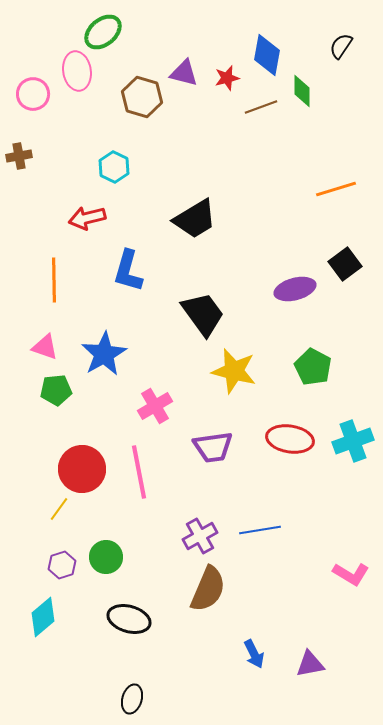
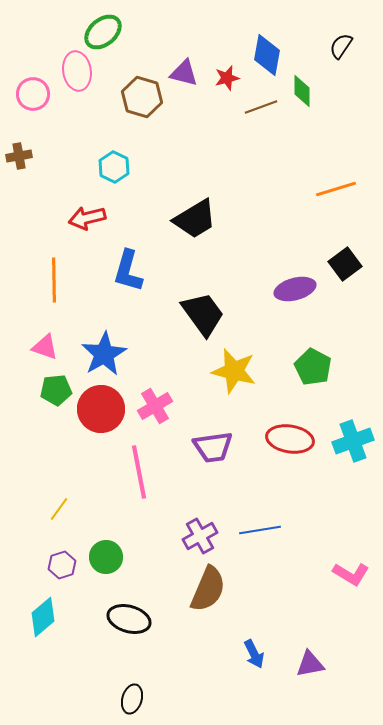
red circle at (82, 469): moved 19 px right, 60 px up
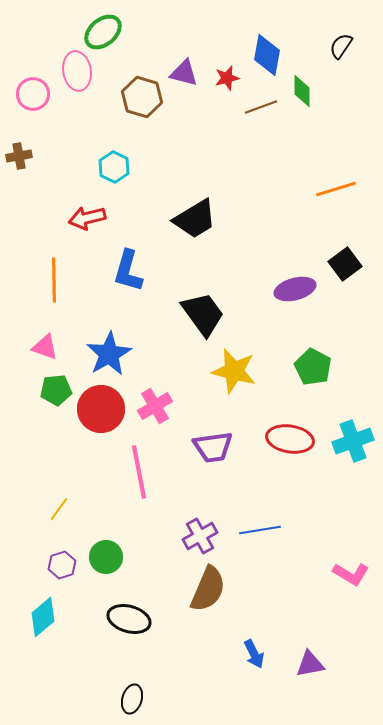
blue star at (104, 354): moved 5 px right
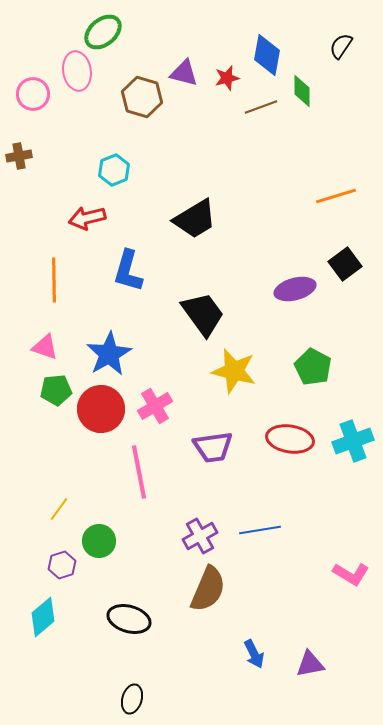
cyan hexagon at (114, 167): moved 3 px down; rotated 12 degrees clockwise
orange line at (336, 189): moved 7 px down
green circle at (106, 557): moved 7 px left, 16 px up
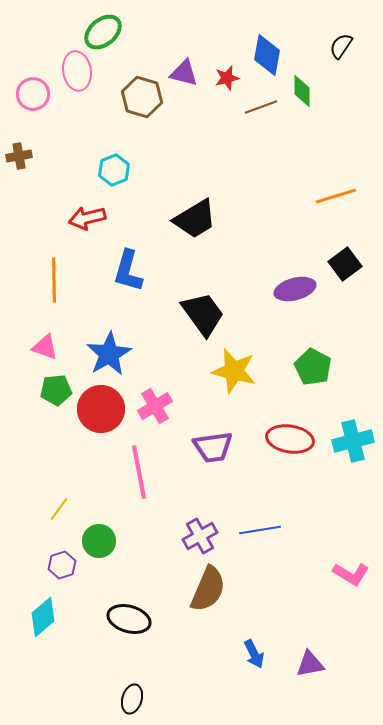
cyan cross at (353, 441): rotated 6 degrees clockwise
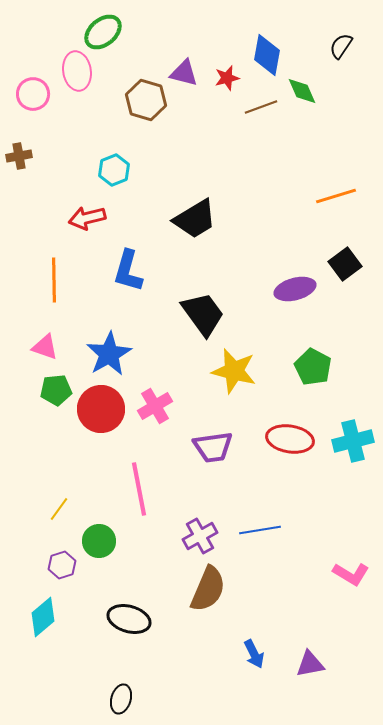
green diamond at (302, 91): rotated 24 degrees counterclockwise
brown hexagon at (142, 97): moved 4 px right, 3 px down
pink line at (139, 472): moved 17 px down
black ellipse at (132, 699): moved 11 px left
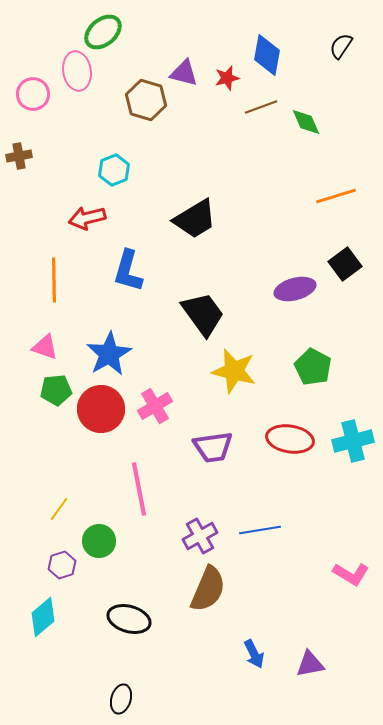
green diamond at (302, 91): moved 4 px right, 31 px down
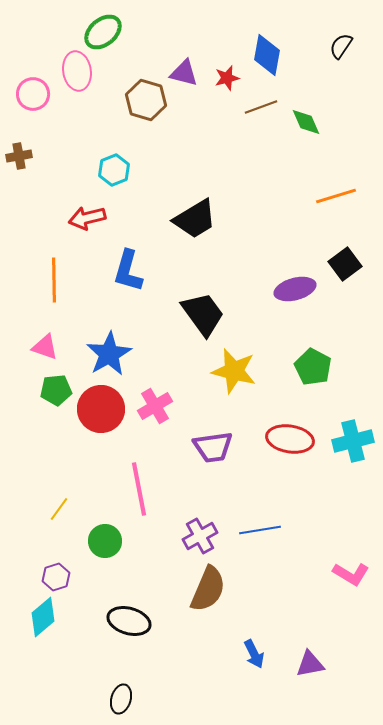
green circle at (99, 541): moved 6 px right
purple hexagon at (62, 565): moved 6 px left, 12 px down
black ellipse at (129, 619): moved 2 px down
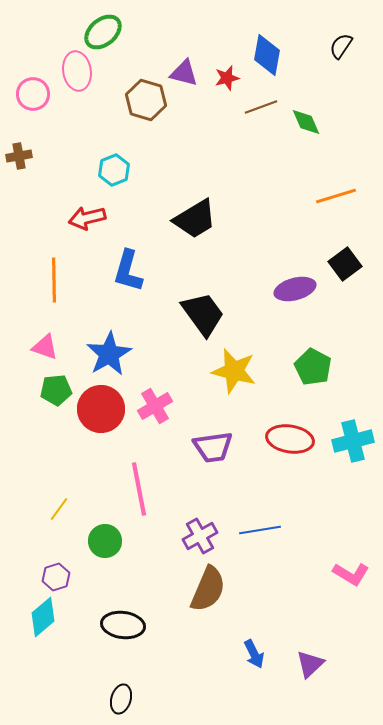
black ellipse at (129, 621): moved 6 px left, 4 px down; rotated 9 degrees counterclockwise
purple triangle at (310, 664): rotated 32 degrees counterclockwise
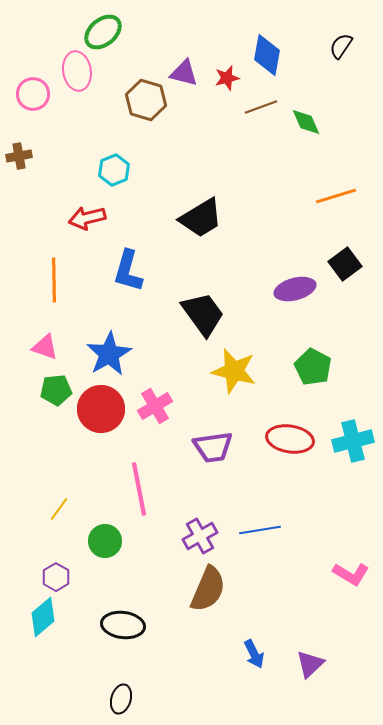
black trapezoid at (195, 219): moved 6 px right, 1 px up
purple hexagon at (56, 577): rotated 12 degrees counterclockwise
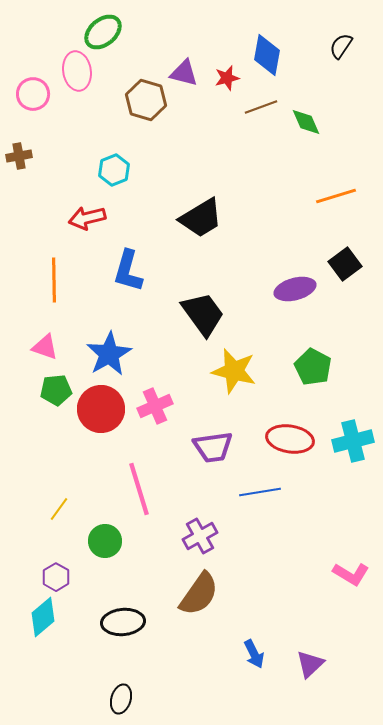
pink cross at (155, 406): rotated 8 degrees clockwise
pink line at (139, 489): rotated 6 degrees counterclockwise
blue line at (260, 530): moved 38 px up
brown semicircle at (208, 589): moved 9 px left, 5 px down; rotated 12 degrees clockwise
black ellipse at (123, 625): moved 3 px up; rotated 12 degrees counterclockwise
